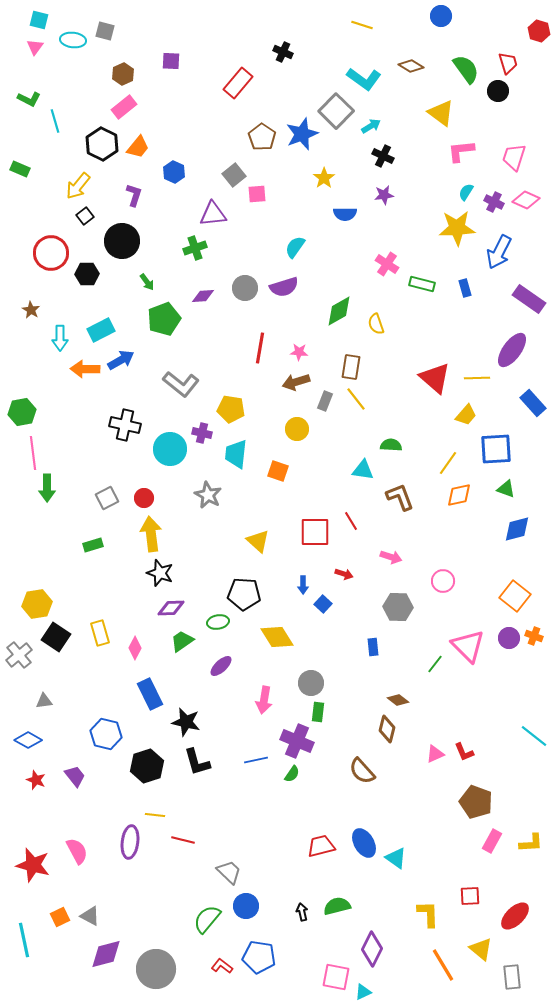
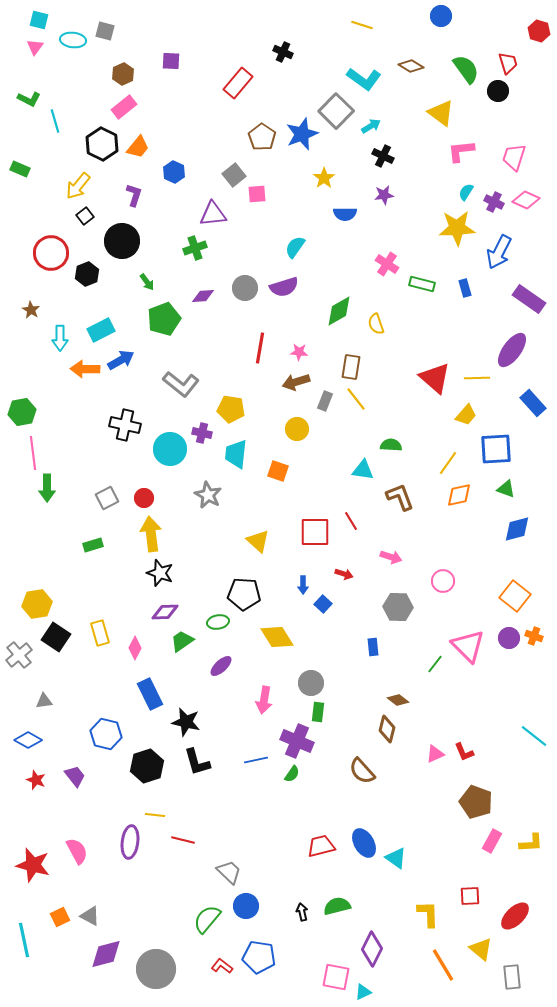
black hexagon at (87, 274): rotated 20 degrees counterclockwise
purple diamond at (171, 608): moved 6 px left, 4 px down
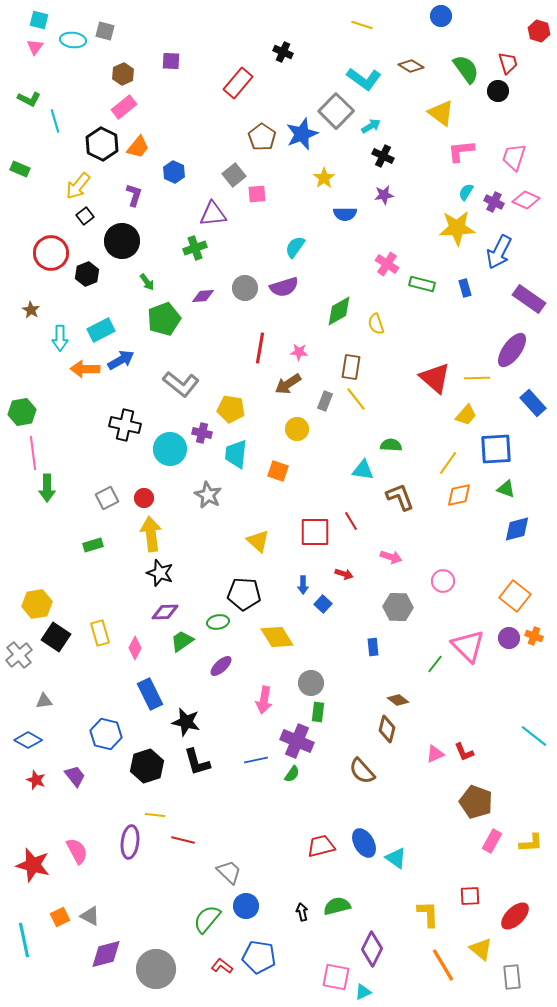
brown arrow at (296, 382): moved 8 px left, 2 px down; rotated 16 degrees counterclockwise
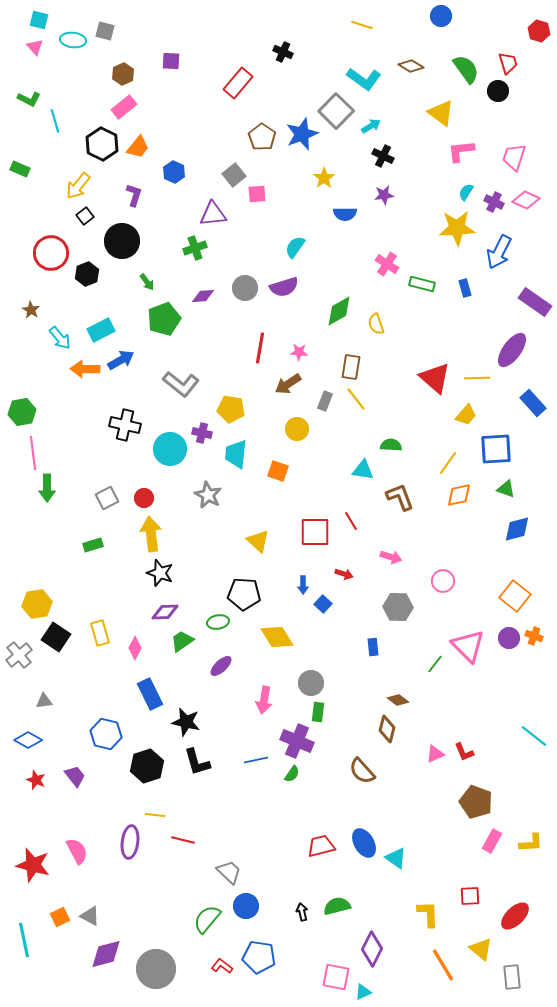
pink triangle at (35, 47): rotated 18 degrees counterclockwise
purple rectangle at (529, 299): moved 6 px right, 3 px down
cyan arrow at (60, 338): rotated 40 degrees counterclockwise
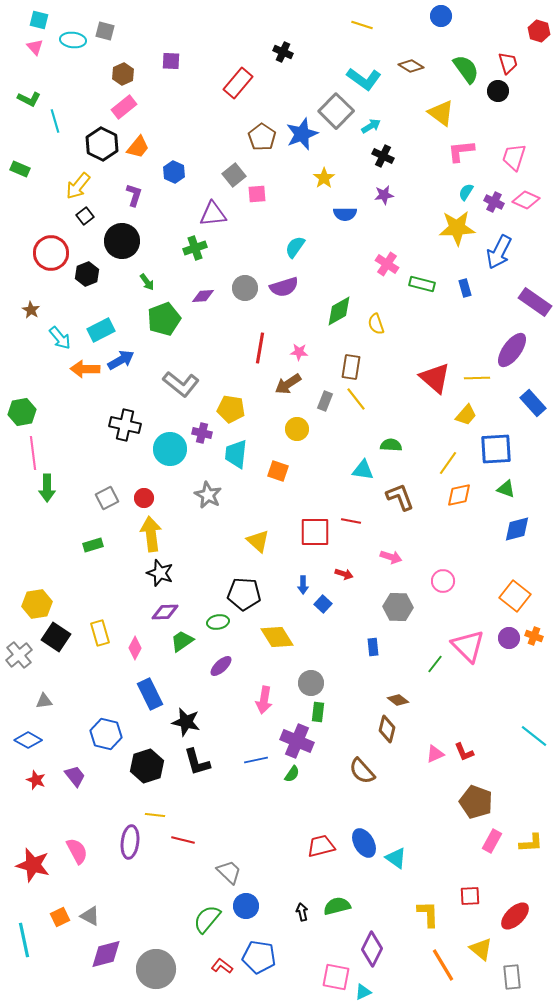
red line at (351, 521): rotated 48 degrees counterclockwise
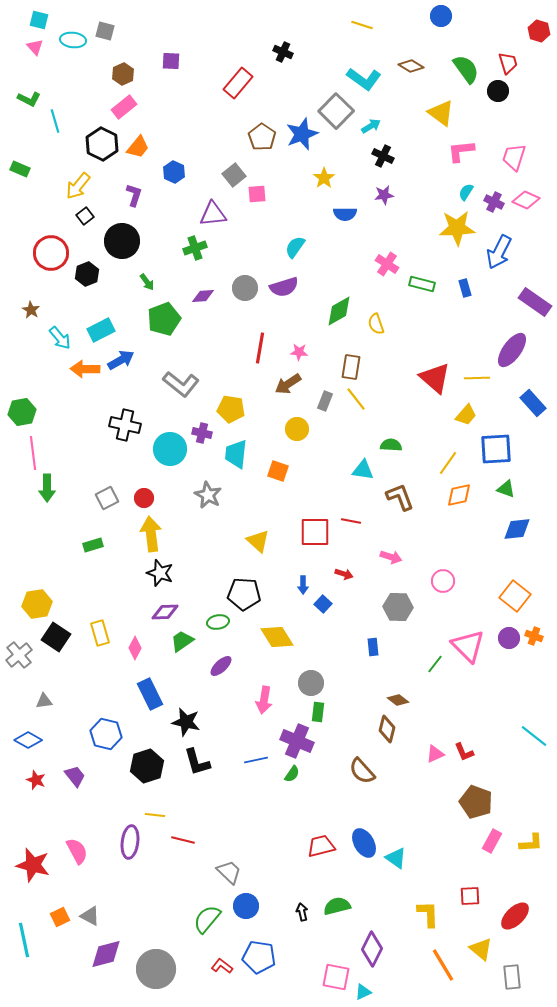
blue diamond at (517, 529): rotated 8 degrees clockwise
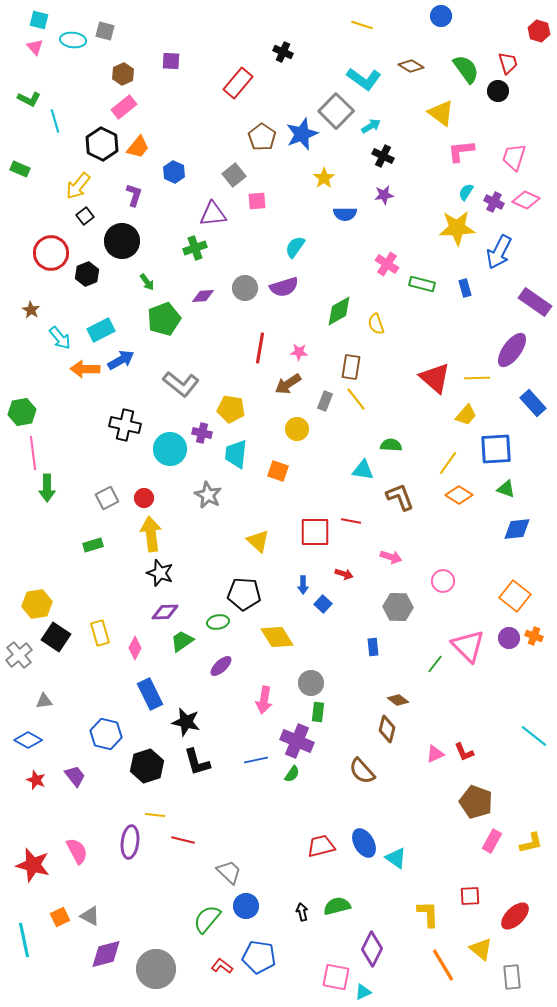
pink square at (257, 194): moved 7 px down
orange diamond at (459, 495): rotated 44 degrees clockwise
yellow L-shape at (531, 843): rotated 10 degrees counterclockwise
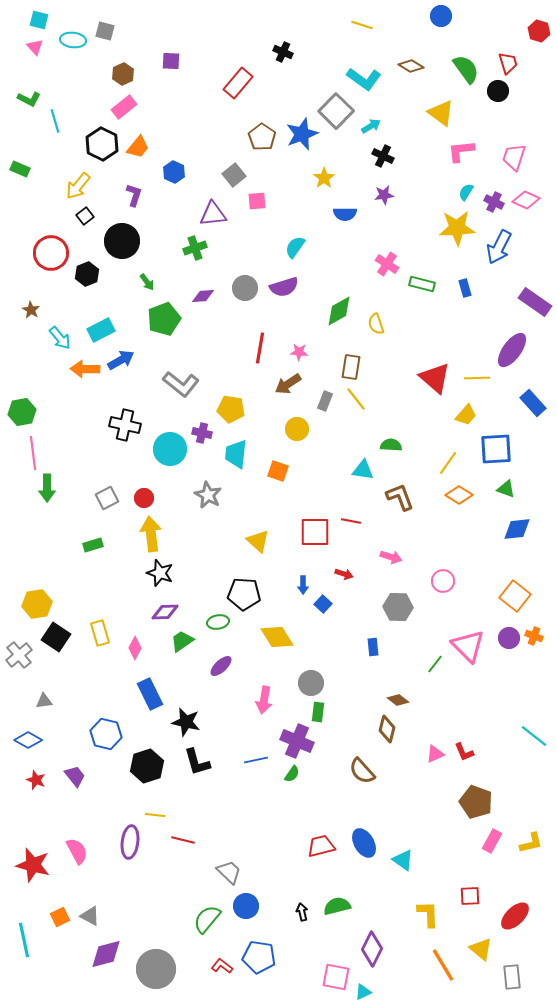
blue arrow at (499, 252): moved 5 px up
cyan triangle at (396, 858): moved 7 px right, 2 px down
